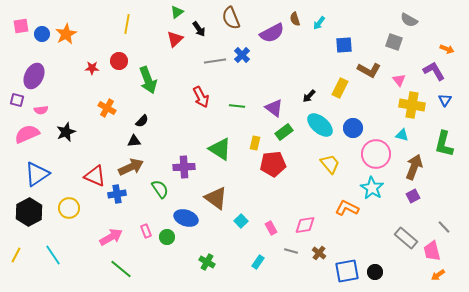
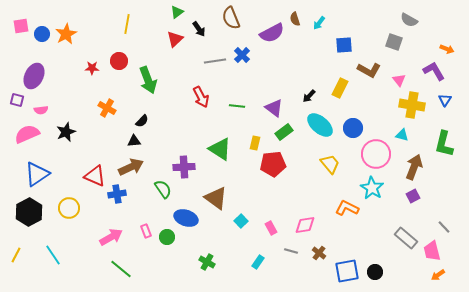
green semicircle at (160, 189): moved 3 px right
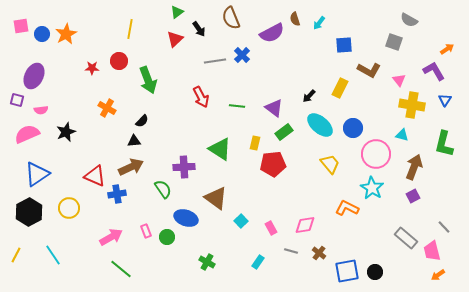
yellow line at (127, 24): moved 3 px right, 5 px down
orange arrow at (447, 49): rotated 56 degrees counterclockwise
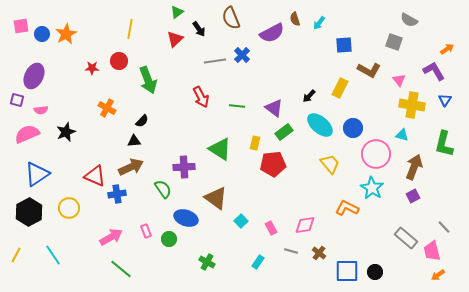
green circle at (167, 237): moved 2 px right, 2 px down
blue square at (347, 271): rotated 10 degrees clockwise
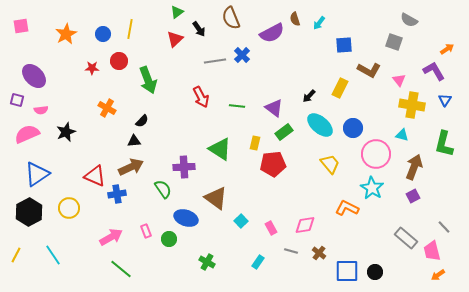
blue circle at (42, 34): moved 61 px right
purple ellipse at (34, 76): rotated 70 degrees counterclockwise
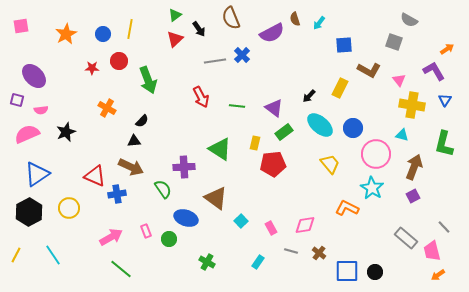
green triangle at (177, 12): moved 2 px left, 3 px down
brown arrow at (131, 167): rotated 50 degrees clockwise
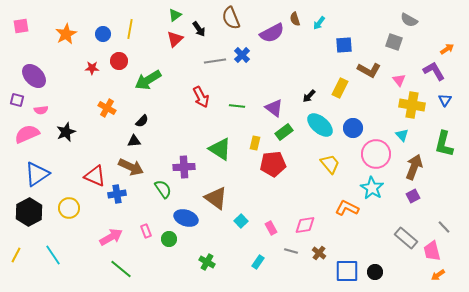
green arrow at (148, 80): rotated 80 degrees clockwise
cyan triangle at (402, 135): rotated 32 degrees clockwise
